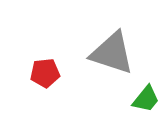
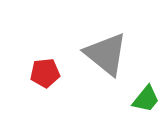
gray triangle: moved 6 px left, 1 px down; rotated 21 degrees clockwise
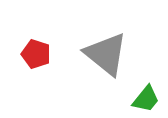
red pentagon: moved 9 px left, 19 px up; rotated 24 degrees clockwise
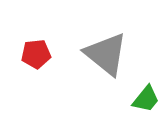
red pentagon: rotated 24 degrees counterclockwise
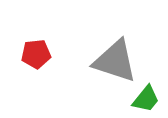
gray triangle: moved 9 px right, 7 px down; rotated 21 degrees counterclockwise
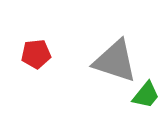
green trapezoid: moved 4 px up
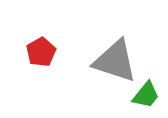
red pentagon: moved 5 px right, 2 px up; rotated 24 degrees counterclockwise
